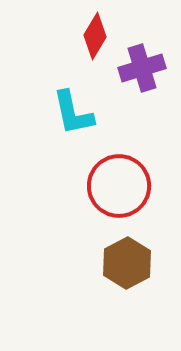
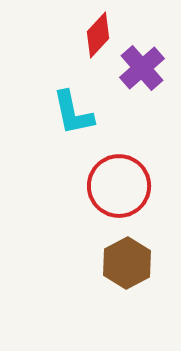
red diamond: moved 3 px right, 1 px up; rotated 12 degrees clockwise
purple cross: rotated 24 degrees counterclockwise
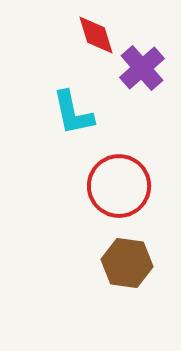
red diamond: moved 2 px left; rotated 60 degrees counterclockwise
brown hexagon: rotated 24 degrees counterclockwise
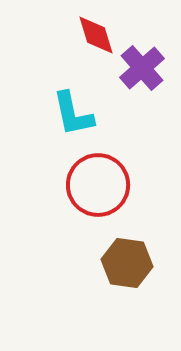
cyan L-shape: moved 1 px down
red circle: moved 21 px left, 1 px up
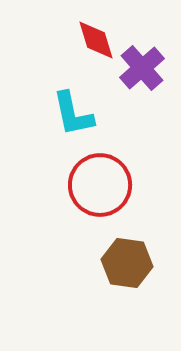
red diamond: moved 5 px down
red circle: moved 2 px right
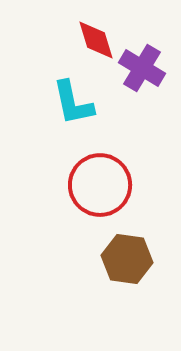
purple cross: rotated 18 degrees counterclockwise
cyan L-shape: moved 11 px up
brown hexagon: moved 4 px up
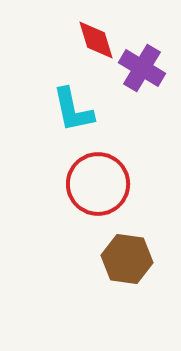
cyan L-shape: moved 7 px down
red circle: moved 2 px left, 1 px up
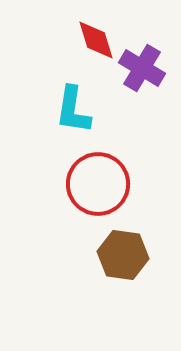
cyan L-shape: rotated 21 degrees clockwise
brown hexagon: moved 4 px left, 4 px up
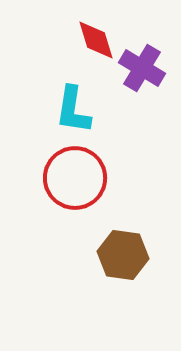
red circle: moved 23 px left, 6 px up
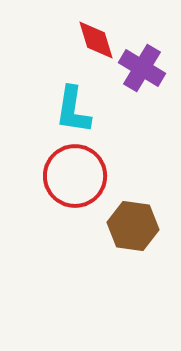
red circle: moved 2 px up
brown hexagon: moved 10 px right, 29 px up
